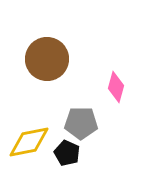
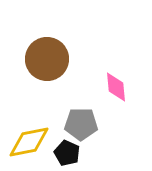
pink diamond: rotated 20 degrees counterclockwise
gray pentagon: moved 1 px down
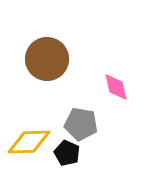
pink diamond: rotated 8 degrees counterclockwise
gray pentagon: rotated 8 degrees clockwise
yellow diamond: rotated 9 degrees clockwise
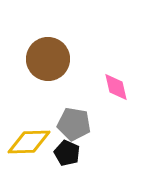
brown circle: moved 1 px right
gray pentagon: moved 7 px left
